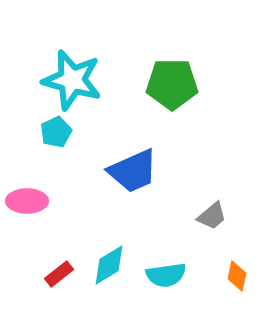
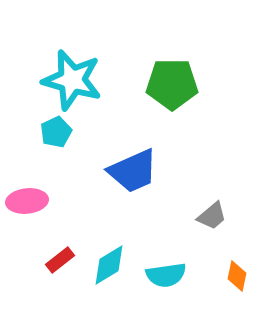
pink ellipse: rotated 6 degrees counterclockwise
red rectangle: moved 1 px right, 14 px up
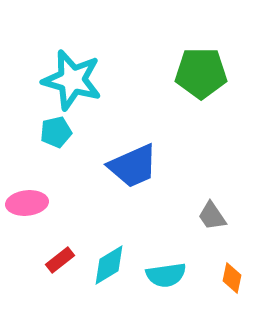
green pentagon: moved 29 px right, 11 px up
cyan pentagon: rotated 12 degrees clockwise
blue trapezoid: moved 5 px up
pink ellipse: moved 2 px down
gray trapezoid: rotated 96 degrees clockwise
orange diamond: moved 5 px left, 2 px down
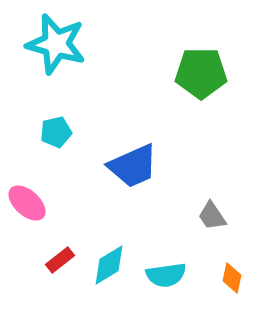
cyan star: moved 16 px left, 36 px up
pink ellipse: rotated 48 degrees clockwise
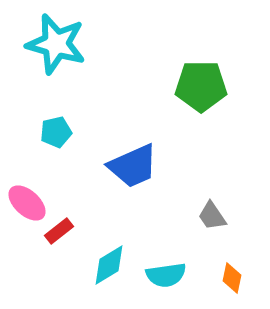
green pentagon: moved 13 px down
red rectangle: moved 1 px left, 29 px up
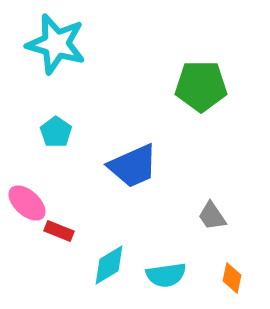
cyan pentagon: rotated 24 degrees counterclockwise
red rectangle: rotated 60 degrees clockwise
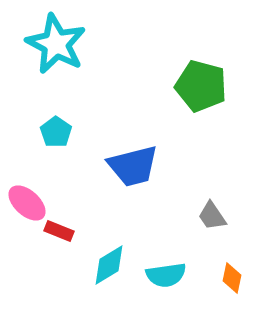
cyan star: rotated 12 degrees clockwise
green pentagon: rotated 15 degrees clockwise
blue trapezoid: rotated 10 degrees clockwise
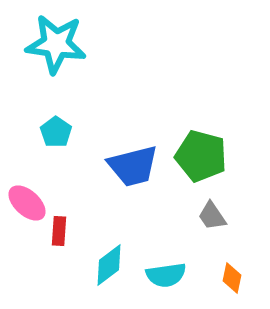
cyan star: rotated 20 degrees counterclockwise
green pentagon: moved 70 px down
red rectangle: rotated 72 degrees clockwise
cyan diamond: rotated 6 degrees counterclockwise
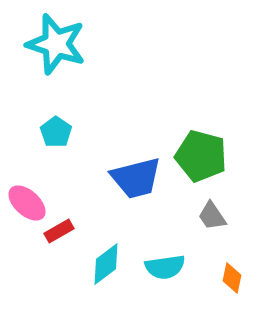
cyan star: rotated 10 degrees clockwise
blue trapezoid: moved 3 px right, 12 px down
red rectangle: rotated 56 degrees clockwise
cyan diamond: moved 3 px left, 1 px up
cyan semicircle: moved 1 px left, 8 px up
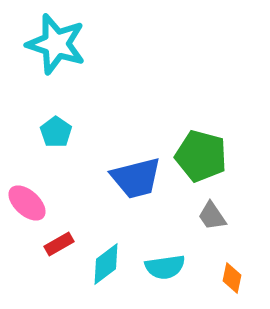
red rectangle: moved 13 px down
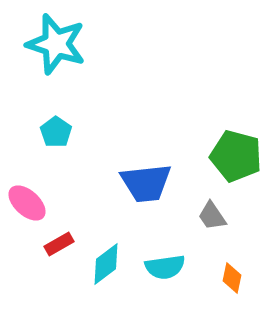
green pentagon: moved 35 px right
blue trapezoid: moved 10 px right, 5 px down; rotated 8 degrees clockwise
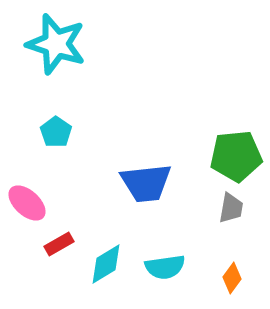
green pentagon: rotated 21 degrees counterclockwise
gray trapezoid: moved 19 px right, 8 px up; rotated 136 degrees counterclockwise
cyan diamond: rotated 6 degrees clockwise
orange diamond: rotated 24 degrees clockwise
